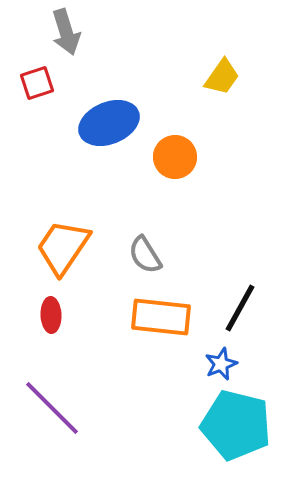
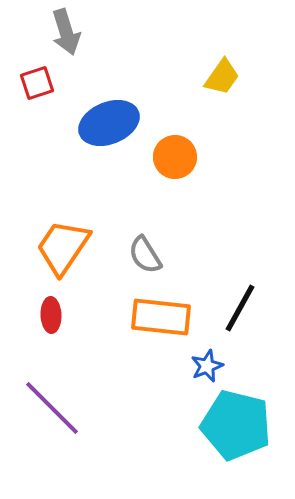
blue star: moved 14 px left, 2 px down
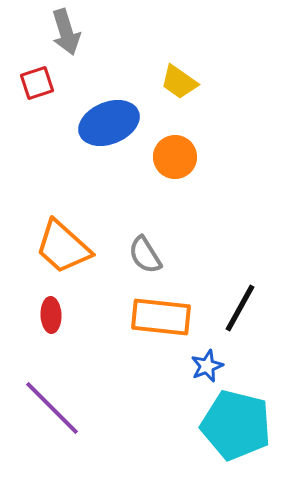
yellow trapezoid: moved 43 px left, 5 px down; rotated 90 degrees clockwise
orange trapezoid: rotated 82 degrees counterclockwise
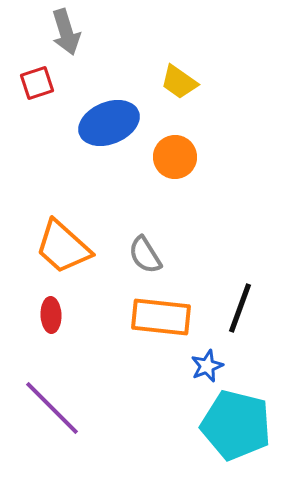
black line: rotated 9 degrees counterclockwise
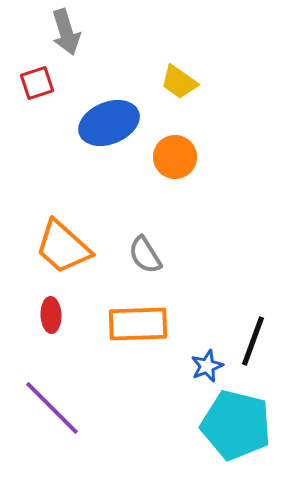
black line: moved 13 px right, 33 px down
orange rectangle: moved 23 px left, 7 px down; rotated 8 degrees counterclockwise
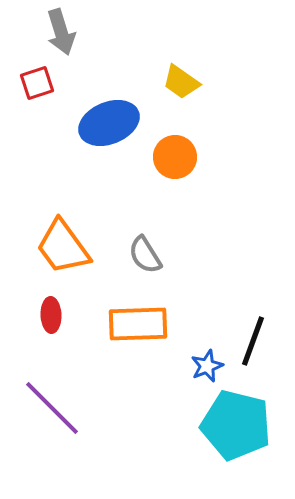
gray arrow: moved 5 px left
yellow trapezoid: moved 2 px right
orange trapezoid: rotated 12 degrees clockwise
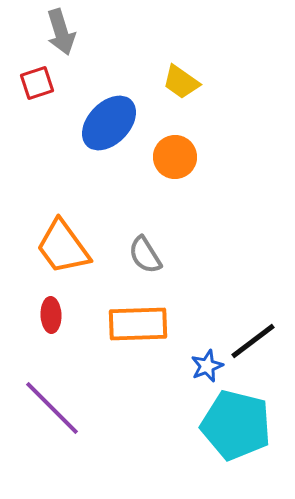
blue ellipse: rotated 24 degrees counterclockwise
black line: rotated 33 degrees clockwise
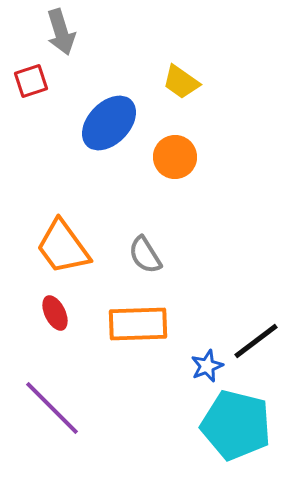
red square: moved 6 px left, 2 px up
red ellipse: moved 4 px right, 2 px up; rotated 24 degrees counterclockwise
black line: moved 3 px right
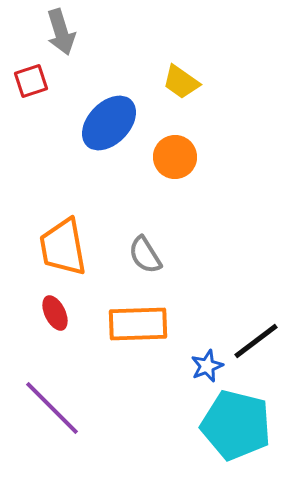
orange trapezoid: rotated 26 degrees clockwise
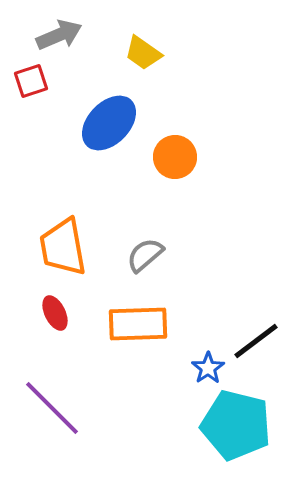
gray arrow: moved 2 px left, 3 px down; rotated 96 degrees counterclockwise
yellow trapezoid: moved 38 px left, 29 px up
gray semicircle: rotated 81 degrees clockwise
blue star: moved 1 px right, 2 px down; rotated 12 degrees counterclockwise
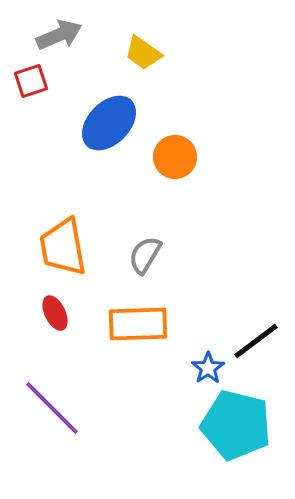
gray semicircle: rotated 18 degrees counterclockwise
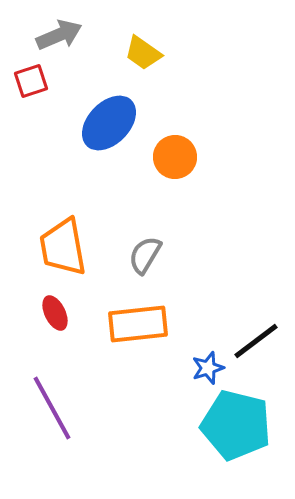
orange rectangle: rotated 4 degrees counterclockwise
blue star: rotated 16 degrees clockwise
purple line: rotated 16 degrees clockwise
